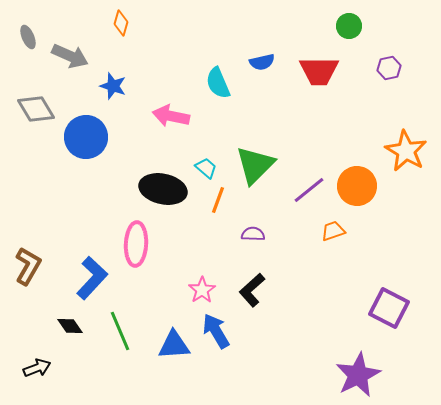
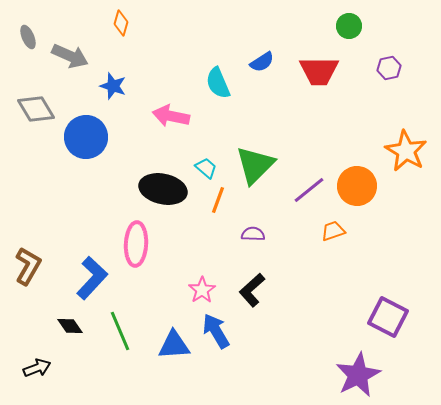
blue semicircle: rotated 20 degrees counterclockwise
purple square: moved 1 px left, 9 px down
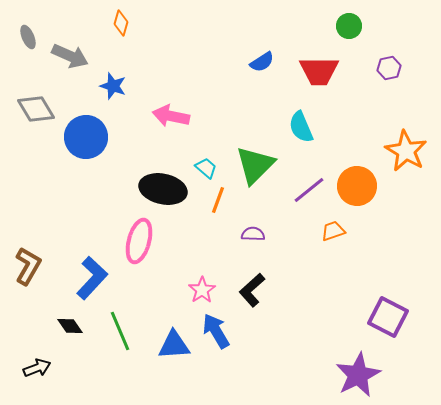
cyan semicircle: moved 83 px right, 44 px down
pink ellipse: moved 3 px right, 3 px up; rotated 12 degrees clockwise
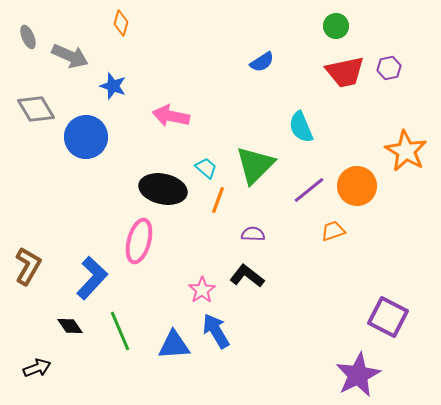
green circle: moved 13 px left
red trapezoid: moved 26 px right, 1 px down; rotated 12 degrees counterclockwise
black L-shape: moved 5 px left, 14 px up; rotated 80 degrees clockwise
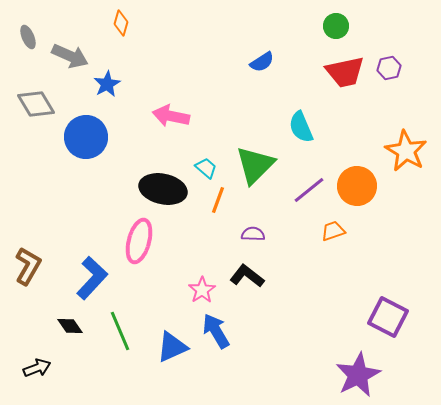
blue star: moved 6 px left, 2 px up; rotated 24 degrees clockwise
gray diamond: moved 5 px up
blue triangle: moved 2 px left, 2 px down; rotated 20 degrees counterclockwise
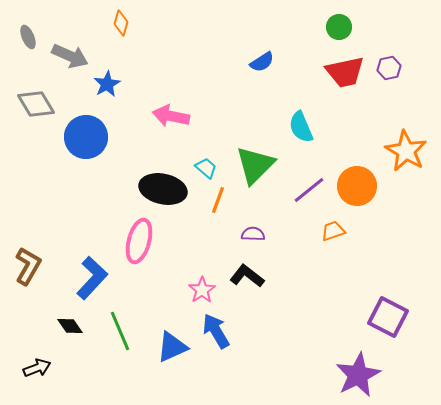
green circle: moved 3 px right, 1 px down
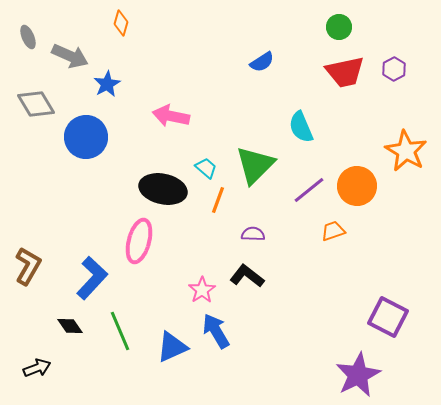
purple hexagon: moved 5 px right, 1 px down; rotated 15 degrees counterclockwise
